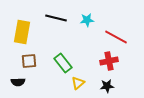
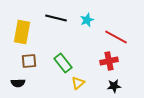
cyan star: rotated 16 degrees counterclockwise
black semicircle: moved 1 px down
black star: moved 7 px right
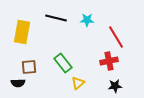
cyan star: rotated 24 degrees clockwise
red line: rotated 30 degrees clockwise
brown square: moved 6 px down
black star: moved 1 px right
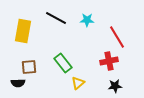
black line: rotated 15 degrees clockwise
yellow rectangle: moved 1 px right, 1 px up
red line: moved 1 px right
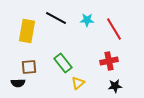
yellow rectangle: moved 4 px right
red line: moved 3 px left, 8 px up
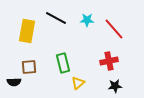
red line: rotated 10 degrees counterclockwise
green rectangle: rotated 24 degrees clockwise
black semicircle: moved 4 px left, 1 px up
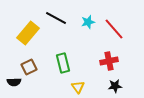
cyan star: moved 1 px right, 2 px down; rotated 16 degrees counterclockwise
yellow rectangle: moved 1 px right, 2 px down; rotated 30 degrees clockwise
brown square: rotated 21 degrees counterclockwise
yellow triangle: moved 4 px down; rotated 24 degrees counterclockwise
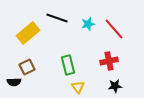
black line: moved 1 px right; rotated 10 degrees counterclockwise
cyan star: moved 2 px down
yellow rectangle: rotated 10 degrees clockwise
green rectangle: moved 5 px right, 2 px down
brown square: moved 2 px left
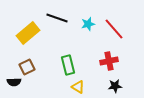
yellow triangle: rotated 24 degrees counterclockwise
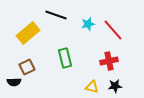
black line: moved 1 px left, 3 px up
red line: moved 1 px left, 1 px down
green rectangle: moved 3 px left, 7 px up
yellow triangle: moved 14 px right; rotated 16 degrees counterclockwise
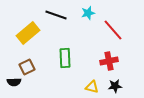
cyan star: moved 11 px up
green rectangle: rotated 12 degrees clockwise
